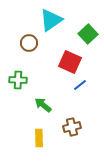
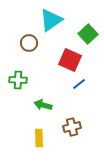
red square: moved 2 px up
blue line: moved 1 px left, 1 px up
green arrow: rotated 24 degrees counterclockwise
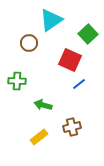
green cross: moved 1 px left, 1 px down
yellow rectangle: moved 1 px up; rotated 54 degrees clockwise
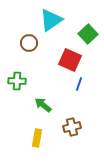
blue line: rotated 32 degrees counterclockwise
green arrow: rotated 24 degrees clockwise
yellow rectangle: moved 2 px left, 1 px down; rotated 42 degrees counterclockwise
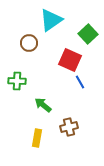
blue line: moved 1 px right, 2 px up; rotated 48 degrees counterclockwise
brown cross: moved 3 px left
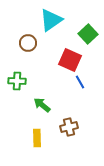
brown circle: moved 1 px left
green arrow: moved 1 px left
yellow rectangle: rotated 12 degrees counterclockwise
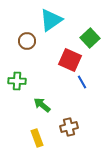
green square: moved 2 px right, 4 px down
brown circle: moved 1 px left, 2 px up
blue line: moved 2 px right
yellow rectangle: rotated 18 degrees counterclockwise
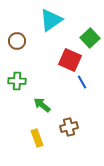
brown circle: moved 10 px left
